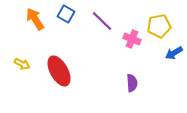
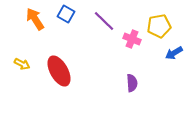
purple line: moved 2 px right
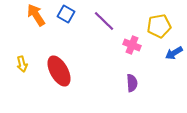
orange arrow: moved 1 px right, 4 px up
pink cross: moved 6 px down
yellow arrow: rotated 49 degrees clockwise
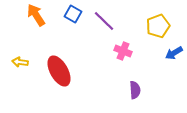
blue square: moved 7 px right
yellow pentagon: moved 1 px left; rotated 10 degrees counterclockwise
pink cross: moved 9 px left, 6 px down
yellow arrow: moved 2 px left, 2 px up; rotated 112 degrees clockwise
purple semicircle: moved 3 px right, 7 px down
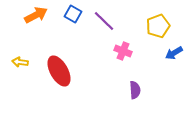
orange arrow: rotated 95 degrees clockwise
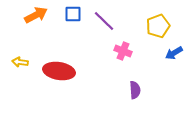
blue square: rotated 30 degrees counterclockwise
red ellipse: rotated 52 degrees counterclockwise
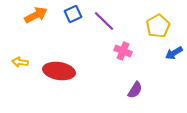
blue square: rotated 24 degrees counterclockwise
yellow pentagon: rotated 10 degrees counterclockwise
purple semicircle: rotated 36 degrees clockwise
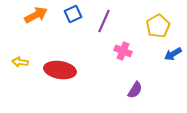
purple line: rotated 70 degrees clockwise
blue arrow: moved 1 px left, 1 px down
red ellipse: moved 1 px right, 1 px up
